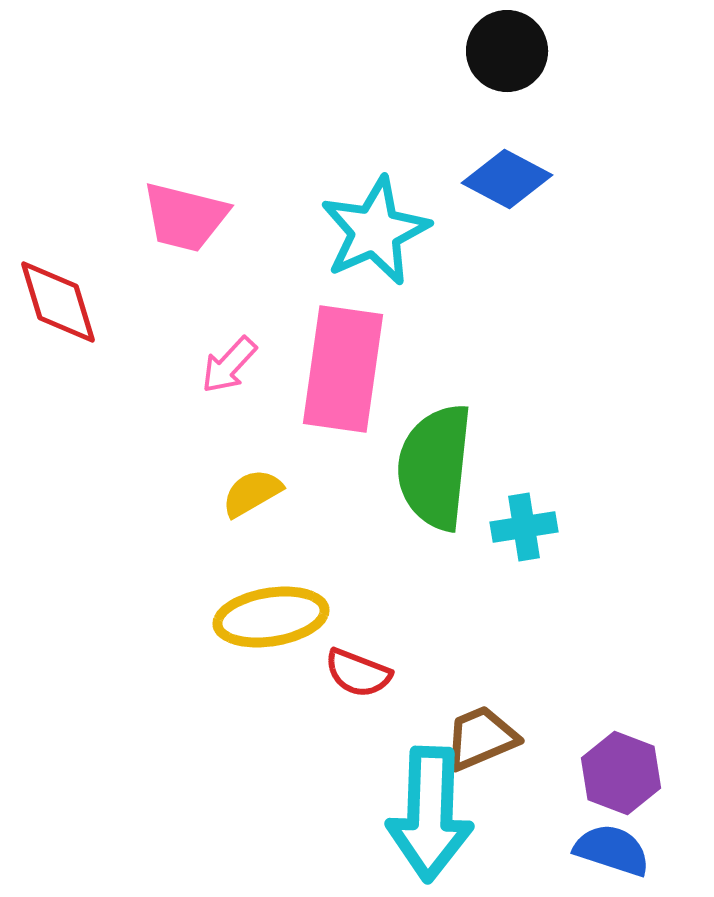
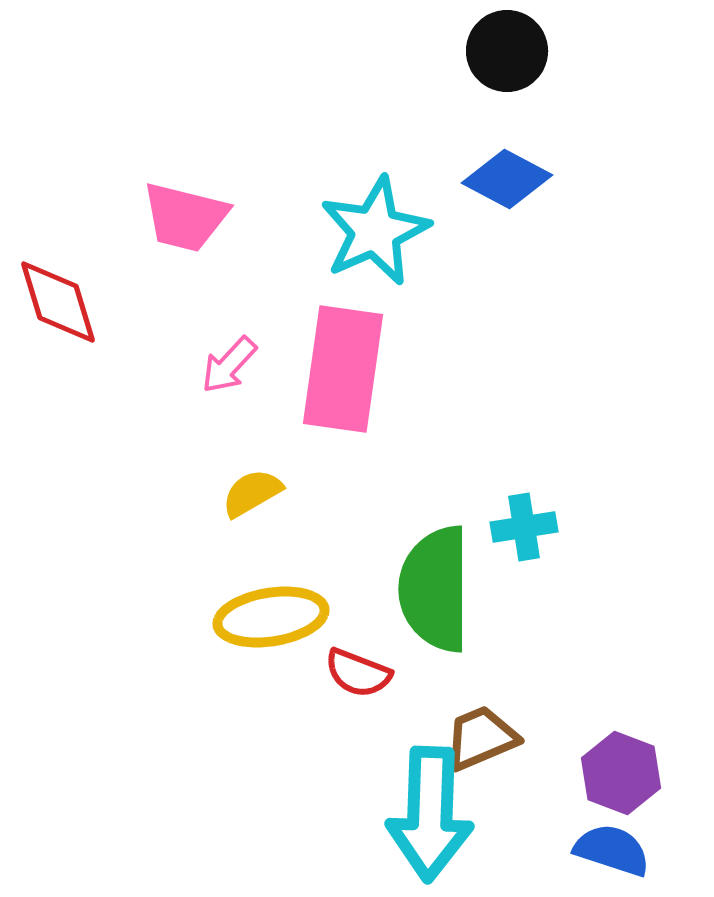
green semicircle: moved 122 px down; rotated 6 degrees counterclockwise
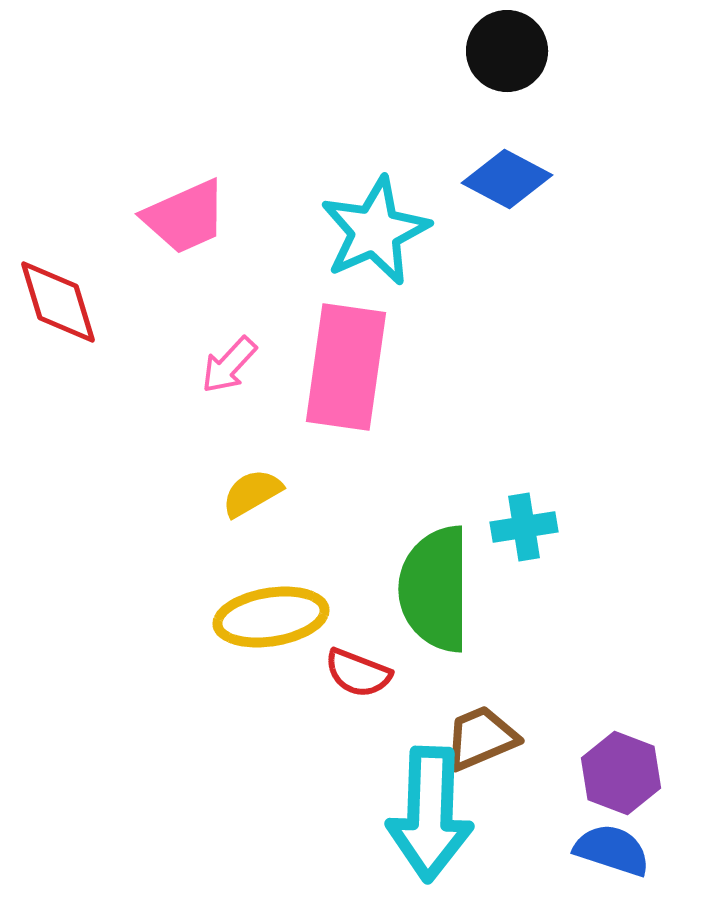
pink trapezoid: rotated 38 degrees counterclockwise
pink rectangle: moved 3 px right, 2 px up
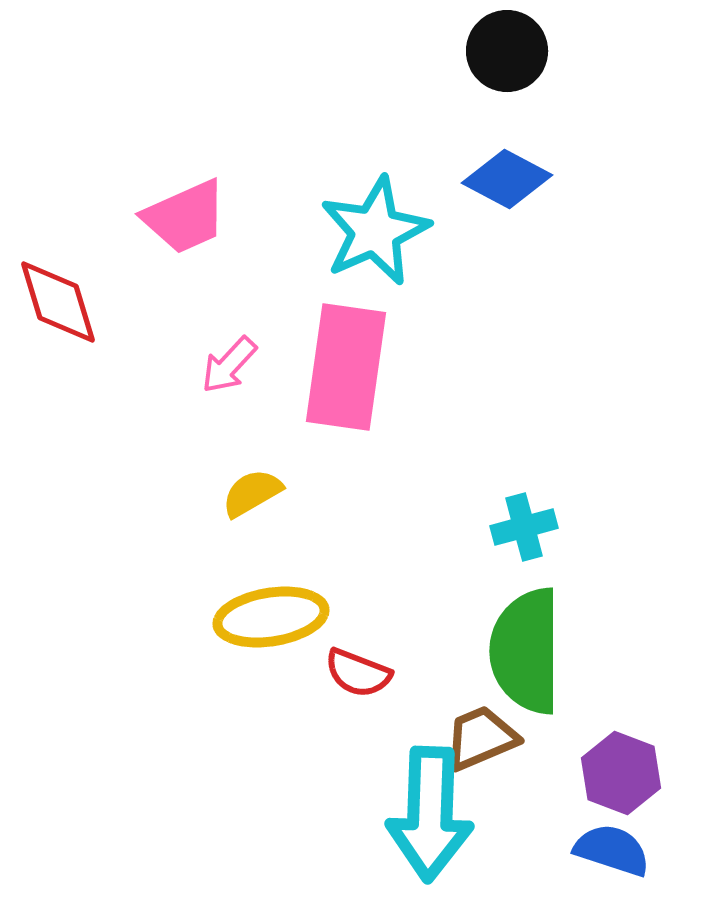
cyan cross: rotated 6 degrees counterclockwise
green semicircle: moved 91 px right, 62 px down
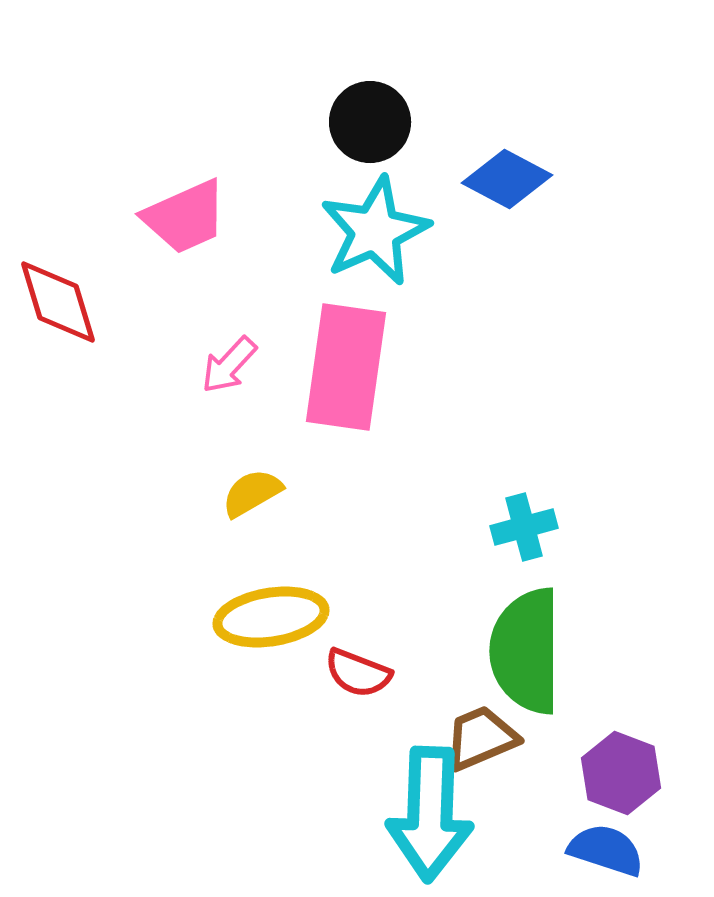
black circle: moved 137 px left, 71 px down
blue semicircle: moved 6 px left
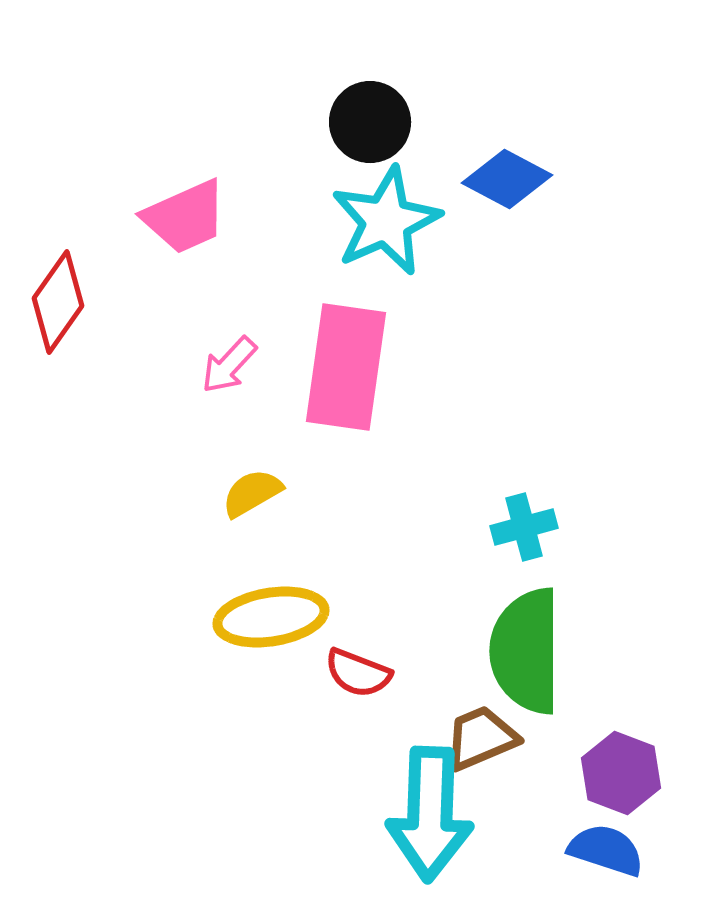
cyan star: moved 11 px right, 10 px up
red diamond: rotated 52 degrees clockwise
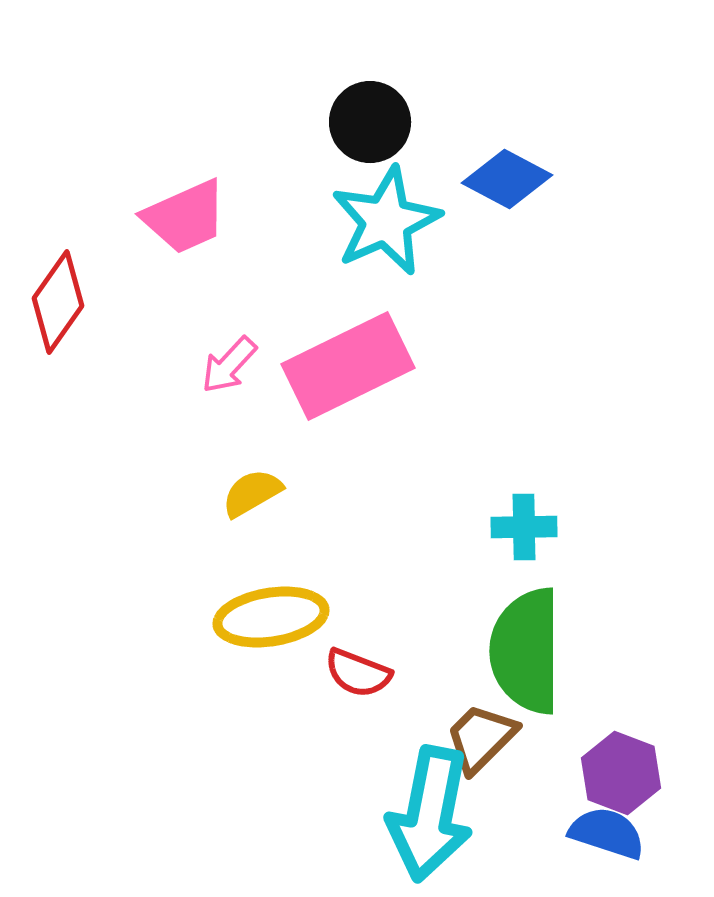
pink rectangle: moved 2 px right, 1 px up; rotated 56 degrees clockwise
cyan cross: rotated 14 degrees clockwise
brown trapezoid: rotated 22 degrees counterclockwise
cyan arrow: rotated 9 degrees clockwise
blue semicircle: moved 1 px right, 17 px up
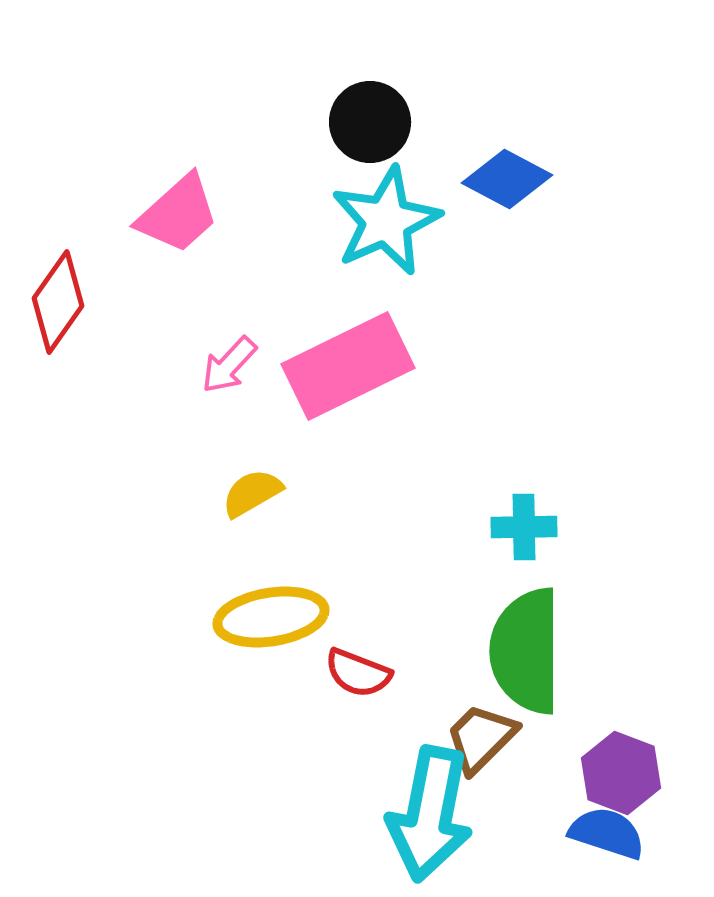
pink trapezoid: moved 7 px left, 3 px up; rotated 18 degrees counterclockwise
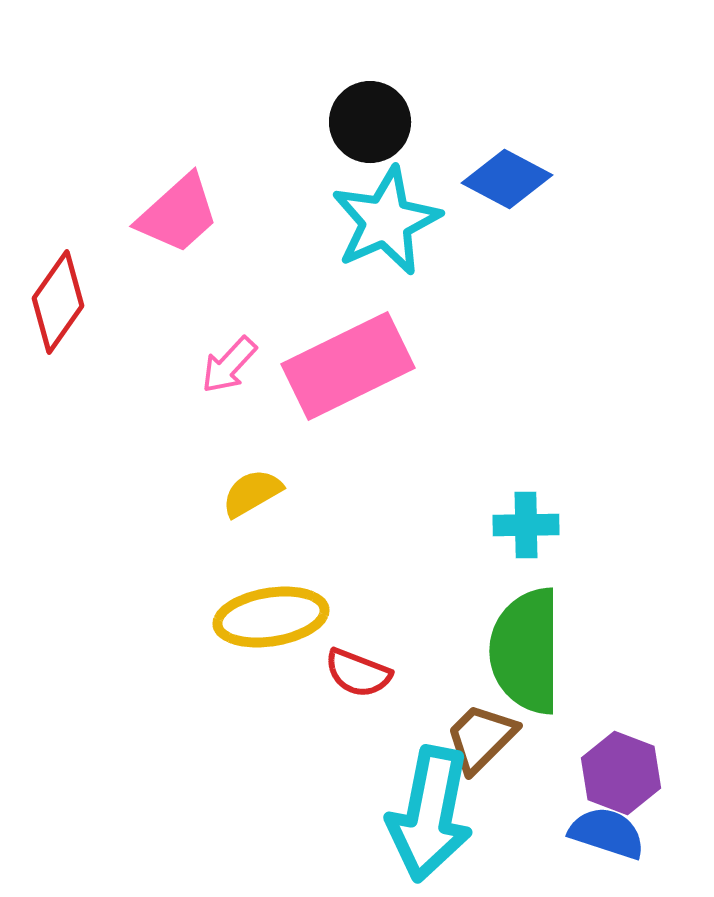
cyan cross: moved 2 px right, 2 px up
